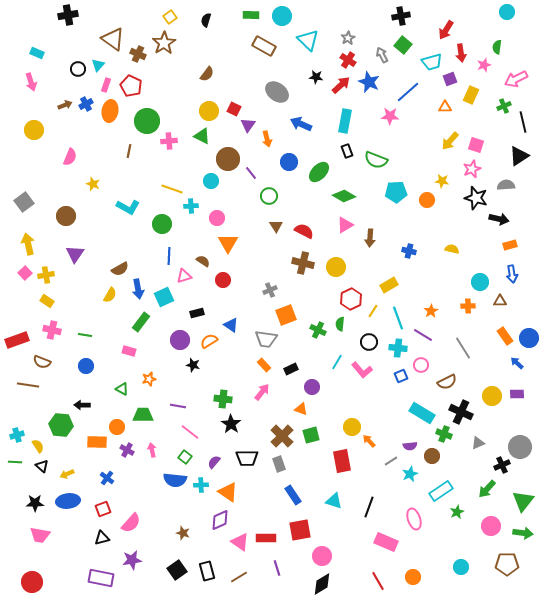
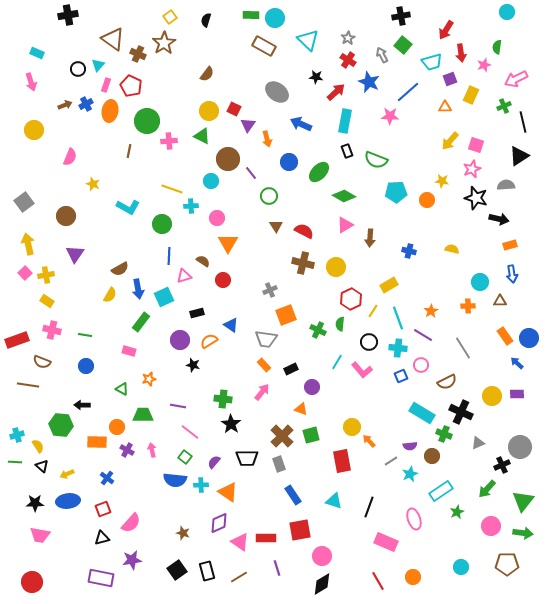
cyan circle at (282, 16): moved 7 px left, 2 px down
red arrow at (341, 85): moved 5 px left, 7 px down
purple diamond at (220, 520): moved 1 px left, 3 px down
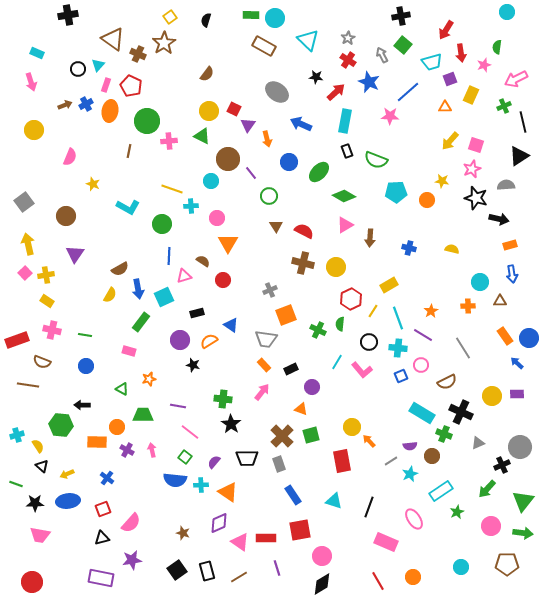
blue cross at (409, 251): moved 3 px up
green line at (15, 462): moved 1 px right, 22 px down; rotated 16 degrees clockwise
pink ellipse at (414, 519): rotated 15 degrees counterclockwise
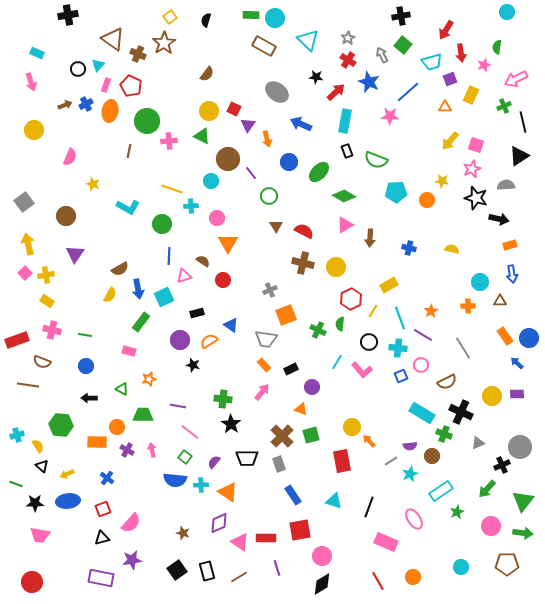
cyan line at (398, 318): moved 2 px right
black arrow at (82, 405): moved 7 px right, 7 px up
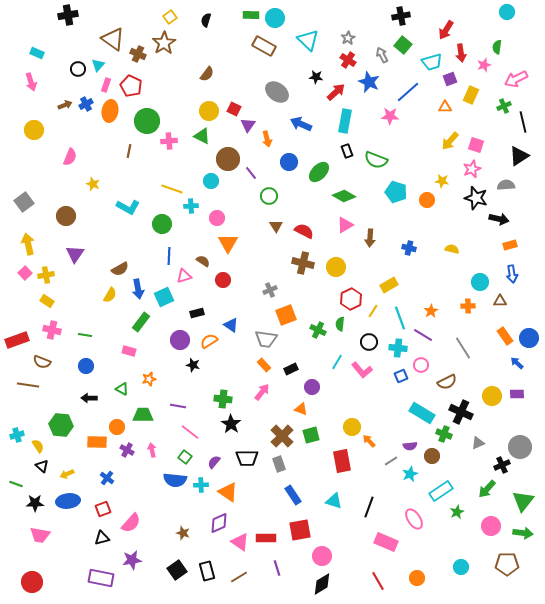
cyan pentagon at (396, 192): rotated 20 degrees clockwise
orange circle at (413, 577): moved 4 px right, 1 px down
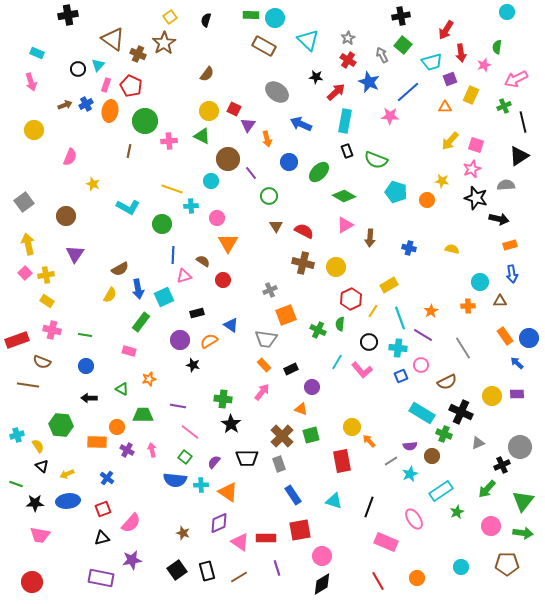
green circle at (147, 121): moved 2 px left
blue line at (169, 256): moved 4 px right, 1 px up
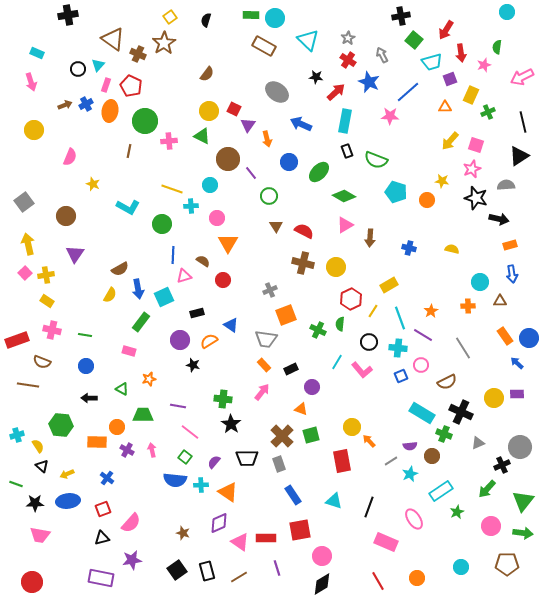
green square at (403, 45): moved 11 px right, 5 px up
pink arrow at (516, 79): moved 6 px right, 2 px up
green cross at (504, 106): moved 16 px left, 6 px down
cyan circle at (211, 181): moved 1 px left, 4 px down
yellow circle at (492, 396): moved 2 px right, 2 px down
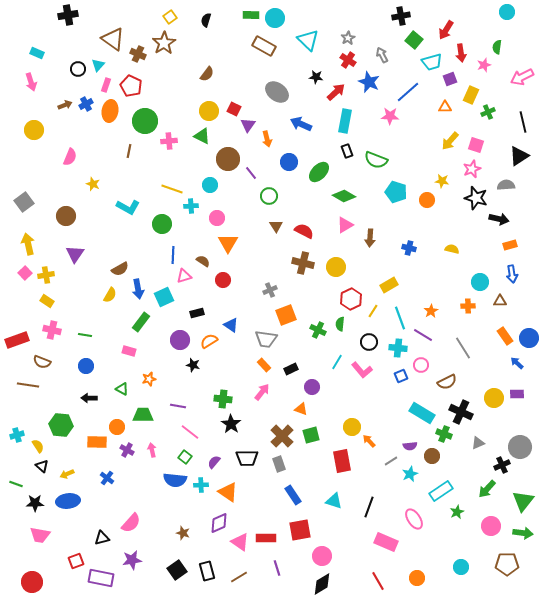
red square at (103, 509): moved 27 px left, 52 px down
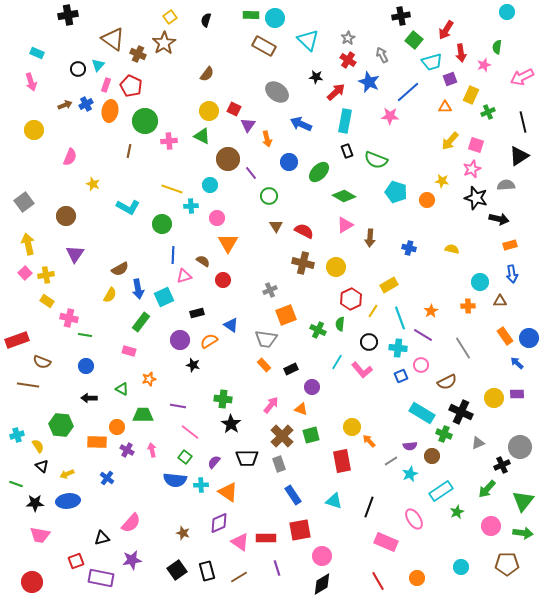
pink cross at (52, 330): moved 17 px right, 12 px up
pink arrow at (262, 392): moved 9 px right, 13 px down
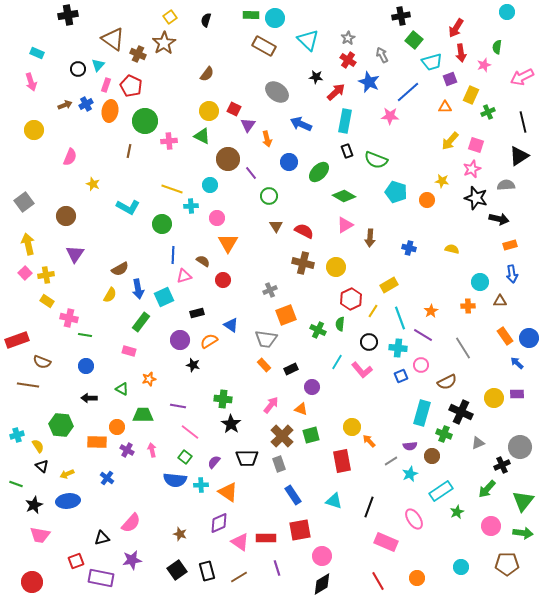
red arrow at (446, 30): moved 10 px right, 2 px up
cyan rectangle at (422, 413): rotated 75 degrees clockwise
black star at (35, 503): moved 1 px left, 2 px down; rotated 24 degrees counterclockwise
brown star at (183, 533): moved 3 px left, 1 px down
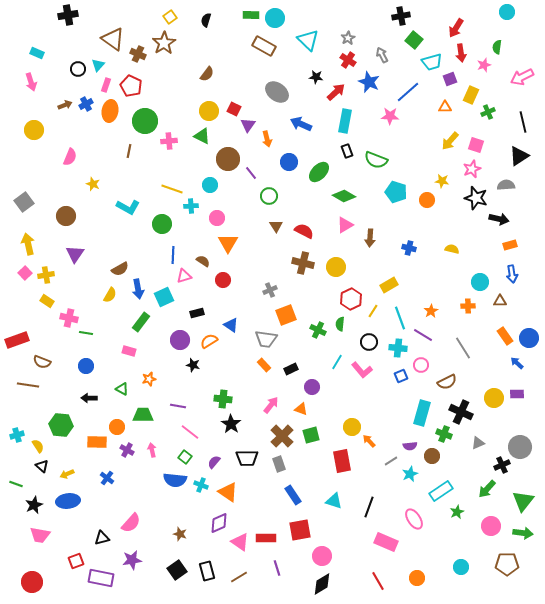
green line at (85, 335): moved 1 px right, 2 px up
cyan cross at (201, 485): rotated 24 degrees clockwise
